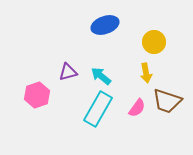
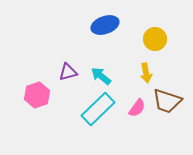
yellow circle: moved 1 px right, 3 px up
cyan rectangle: rotated 16 degrees clockwise
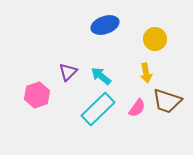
purple triangle: rotated 30 degrees counterclockwise
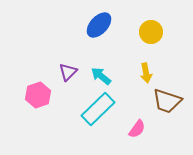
blue ellipse: moved 6 px left; rotated 28 degrees counterclockwise
yellow circle: moved 4 px left, 7 px up
pink hexagon: moved 1 px right
pink semicircle: moved 21 px down
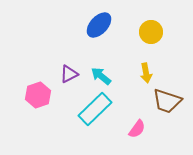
purple triangle: moved 1 px right, 2 px down; rotated 18 degrees clockwise
cyan rectangle: moved 3 px left
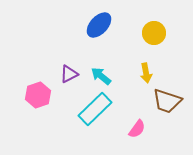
yellow circle: moved 3 px right, 1 px down
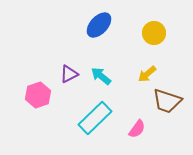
yellow arrow: moved 1 px right, 1 px down; rotated 60 degrees clockwise
cyan rectangle: moved 9 px down
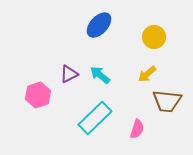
yellow circle: moved 4 px down
cyan arrow: moved 1 px left, 1 px up
brown trapezoid: rotated 12 degrees counterclockwise
pink semicircle: rotated 18 degrees counterclockwise
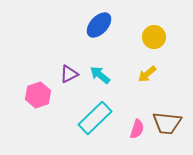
brown trapezoid: moved 22 px down
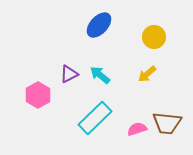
pink hexagon: rotated 10 degrees counterclockwise
pink semicircle: rotated 126 degrees counterclockwise
